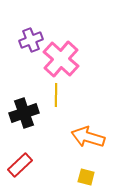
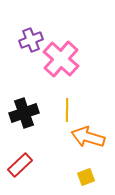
yellow line: moved 11 px right, 15 px down
yellow square: rotated 36 degrees counterclockwise
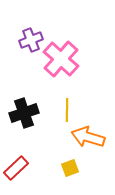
red rectangle: moved 4 px left, 3 px down
yellow square: moved 16 px left, 9 px up
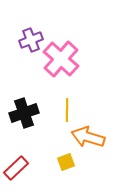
yellow square: moved 4 px left, 6 px up
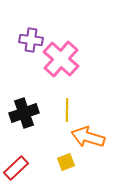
purple cross: rotated 30 degrees clockwise
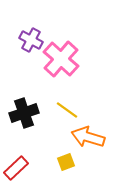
purple cross: rotated 20 degrees clockwise
yellow line: rotated 55 degrees counterclockwise
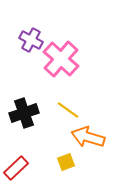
yellow line: moved 1 px right
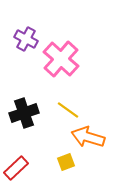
purple cross: moved 5 px left, 1 px up
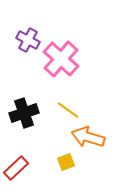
purple cross: moved 2 px right, 1 px down
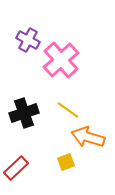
pink cross: moved 1 px down; rotated 6 degrees clockwise
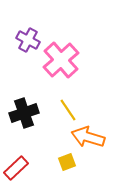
yellow line: rotated 20 degrees clockwise
yellow square: moved 1 px right
